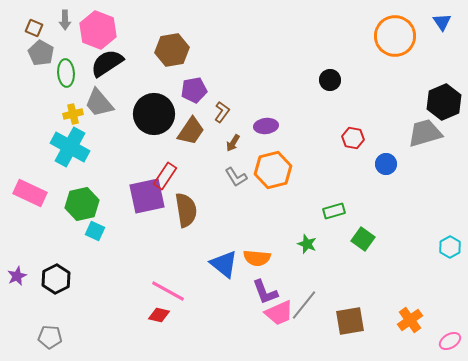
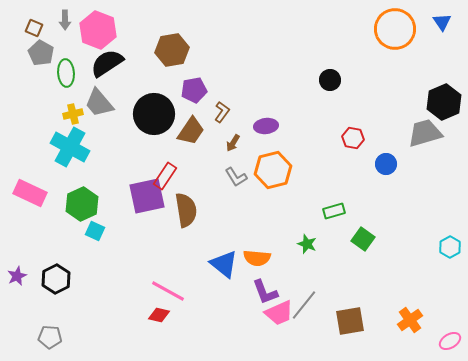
orange circle at (395, 36): moved 7 px up
green hexagon at (82, 204): rotated 12 degrees counterclockwise
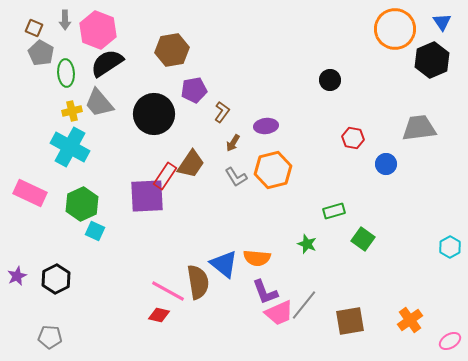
black hexagon at (444, 102): moved 12 px left, 42 px up
yellow cross at (73, 114): moved 1 px left, 3 px up
brown trapezoid at (191, 131): moved 33 px down
gray trapezoid at (425, 133): moved 6 px left, 5 px up; rotated 9 degrees clockwise
purple square at (147, 196): rotated 9 degrees clockwise
brown semicircle at (186, 210): moved 12 px right, 72 px down
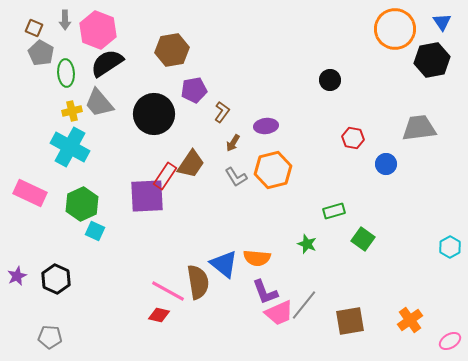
black hexagon at (432, 60): rotated 12 degrees clockwise
black hexagon at (56, 279): rotated 8 degrees counterclockwise
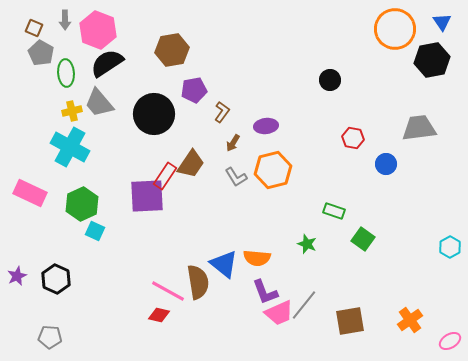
green rectangle at (334, 211): rotated 35 degrees clockwise
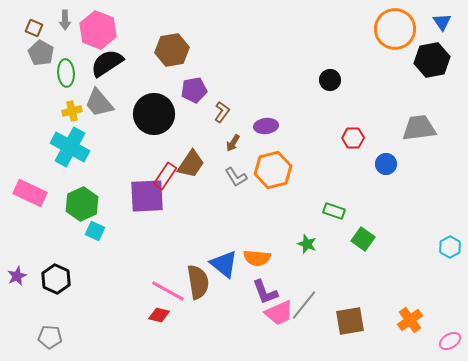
red hexagon at (353, 138): rotated 10 degrees counterclockwise
